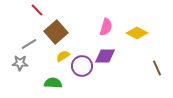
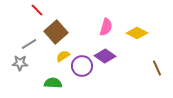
purple diamond: rotated 35 degrees clockwise
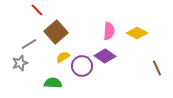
pink semicircle: moved 3 px right, 4 px down; rotated 12 degrees counterclockwise
yellow semicircle: moved 1 px down
gray star: rotated 21 degrees counterclockwise
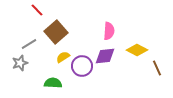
yellow diamond: moved 17 px down
purple diamond: rotated 40 degrees counterclockwise
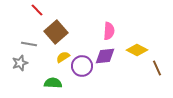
gray line: rotated 42 degrees clockwise
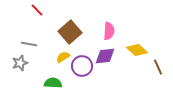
brown square: moved 14 px right
yellow diamond: rotated 15 degrees clockwise
brown line: moved 1 px right, 1 px up
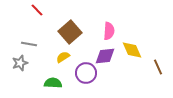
yellow diamond: moved 5 px left; rotated 25 degrees clockwise
purple circle: moved 4 px right, 7 px down
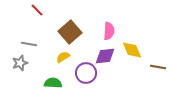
brown line: rotated 56 degrees counterclockwise
